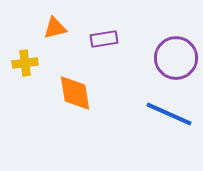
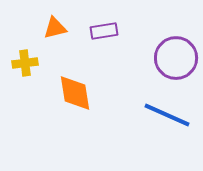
purple rectangle: moved 8 px up
blue line: moved 2 px left, 1 px down
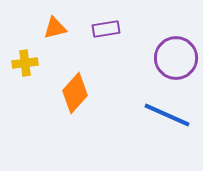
purple rectangle: moved 2 px right, 2 px up
orange diamond: rotated 51 degrees clockwise
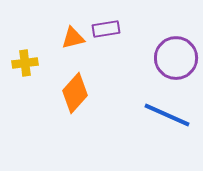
orange triangle: moved 18 px right, 10 px down
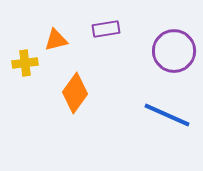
orange triangle: moved 17 px left, 2 px down
purple circle: moved 2 px left, 7 px up
orange diamond: rotated 6 degrees counterclockwise
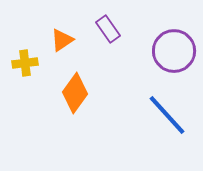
purple rectangle: moved 2 px right; rotated 64 degrees clockwise
orange triangle: moved 6 px right; rotated 20 degrees counterclockwise
blue line: rotated 24 degrees clockwise
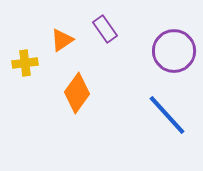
purple rectangle: moved 3 px left
orange diamond: moved 2 px right
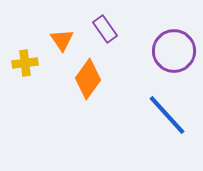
orange triangle: rotated 30 degrees counterclockwise
orange diamond: moved 11 px right, 14 px up
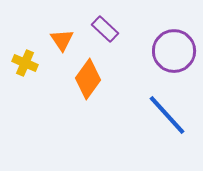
purple rectangle: rotated 12 degrees counterclockwise
yellow cross: rotated 30 degrees clockwise
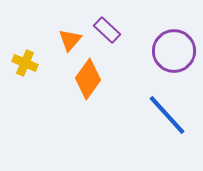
purple rectangle: moved 2 px right, 1 px down
orange triangle: moved 8 px right; rotated 15 degrees clockwise
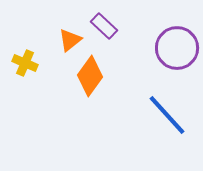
purple rectangle: moved 3 px left, 4 px up
orange triangle: rotated 10 degrees clockwise
purple circle: moved 3 px right, 3 px up
orange diamond: moved 2 px right, 3 px up
